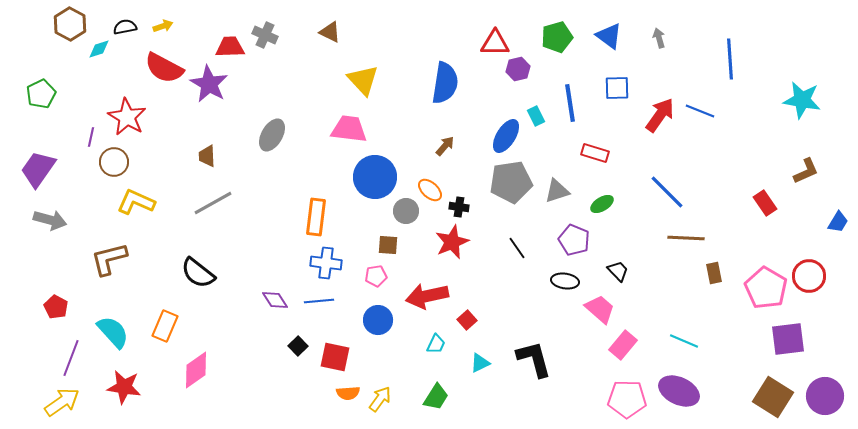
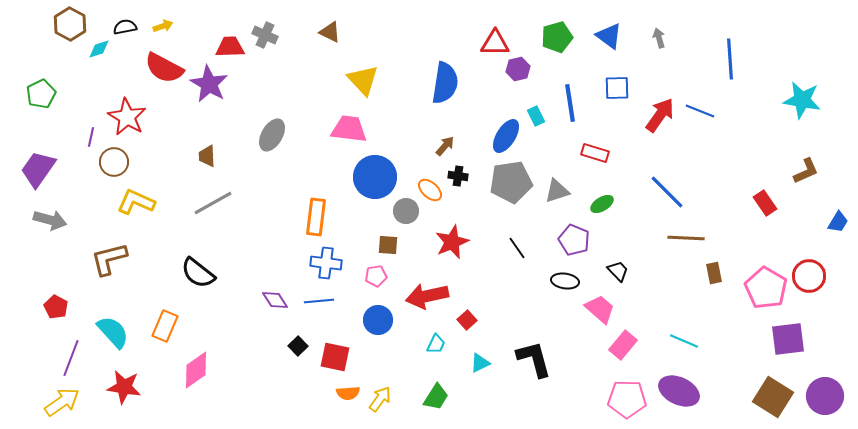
black cross at (459, 207): moved 1 px left, 31 px up
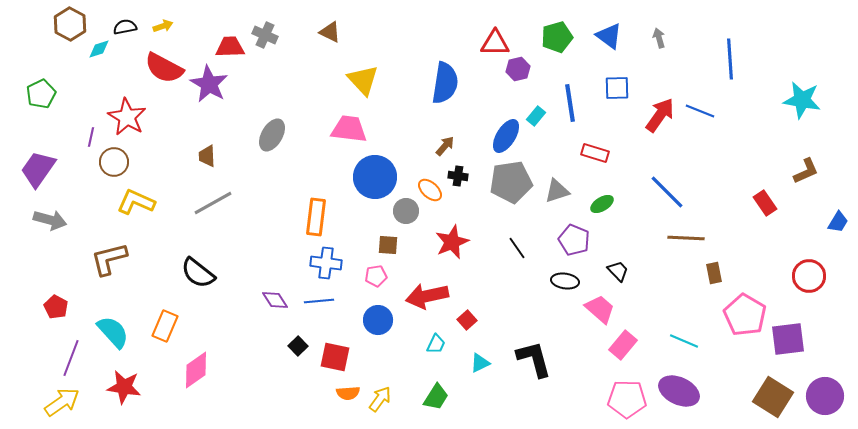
cyan rectangle at (536, 116): rotated 66 degrees clockwise
pink pentagon at (766, 288): moved 21 px left, 27 px down
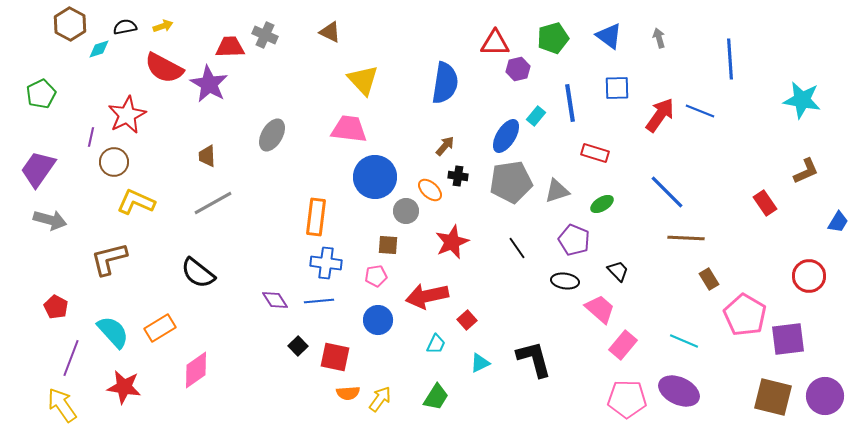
green pentagon at (557, 37): moved 4 px left, 1 px down
red star at (127, 117): moved 2 px up; rotated 15 degrees clockwise
brown rectangle at (714, 273): moved 5 px left, 6 px down; rotated 20 degrees counterclockwise
orange rectangle at (165, 326): moved 5 px left, 2 px down; rotated 36 degrees clockwise
brown square at (773, 397): rotated 18 degrees counterclockwise
yellow arrow at (62, 402): moved 3 px down; rotated 90 degrees counterclockwise
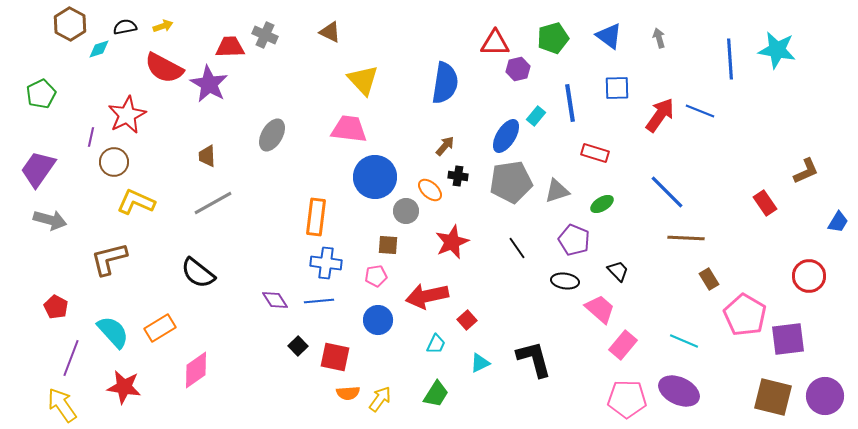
cyan star at (802, 100): moved 25 px left, 50 px up
green trapezoid at (436, 397): moved 3 px up
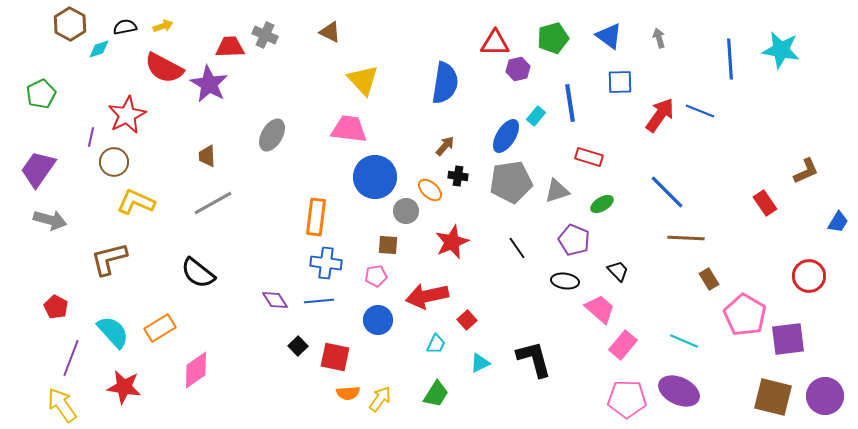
cyan star at (777, 50): moved 4 px right
blue square at (617, 88): moved 3 px right, 6 px up
red rectangle at (595, 153): moved 6 px left, 4 px down
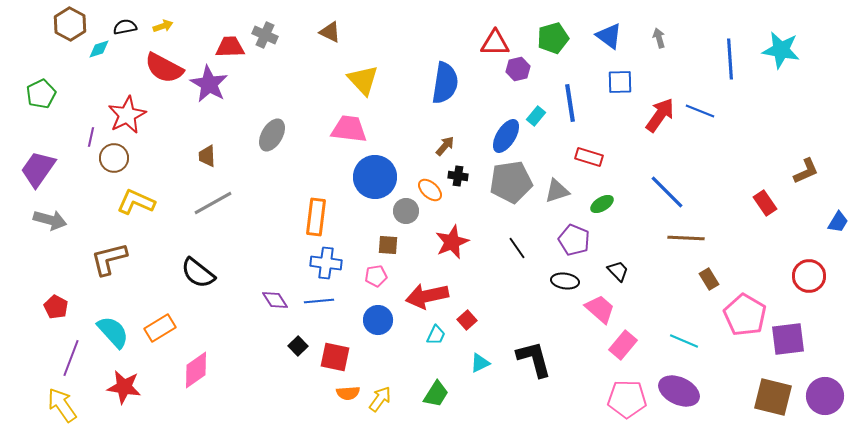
brown circle at (114, 162): moved 4 px up
cyan trapezoid at (436, 344): moved 9 px up
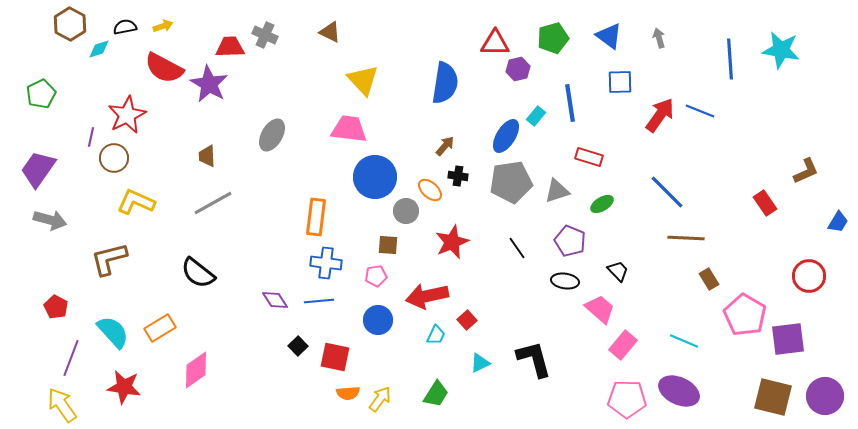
purple pentagon at (574, 240): moved 4 px left, 1 px down
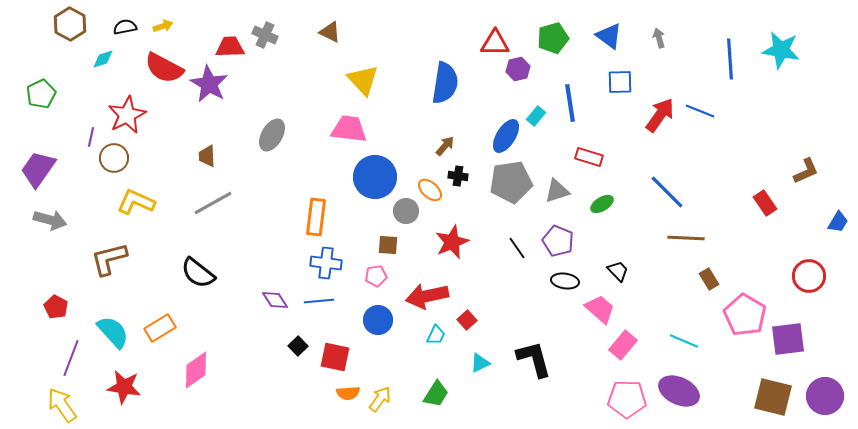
cyan diamond at (99, 49): moved 4 px right, 10 px down
purple pentagon at (570, 241): moved 12 px left
